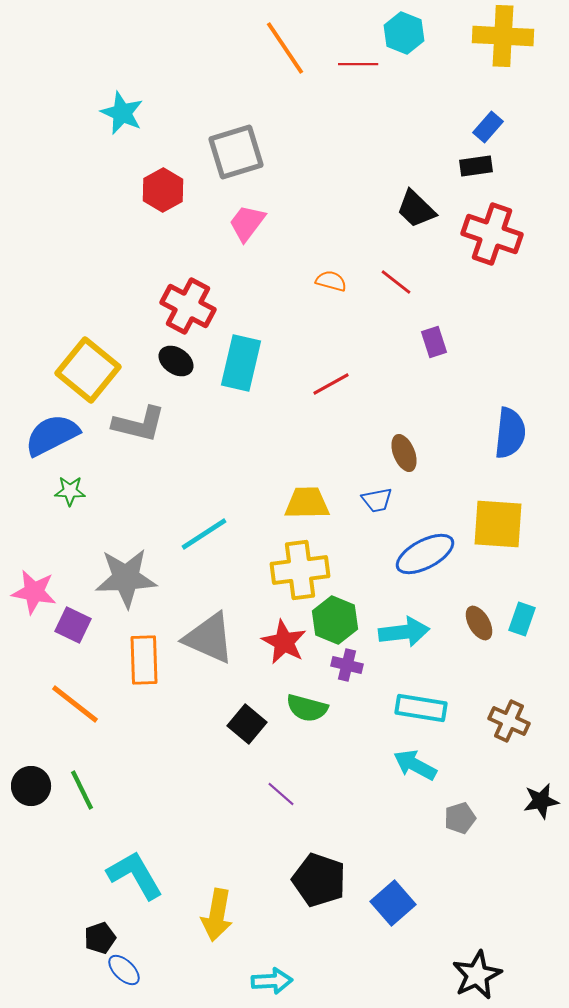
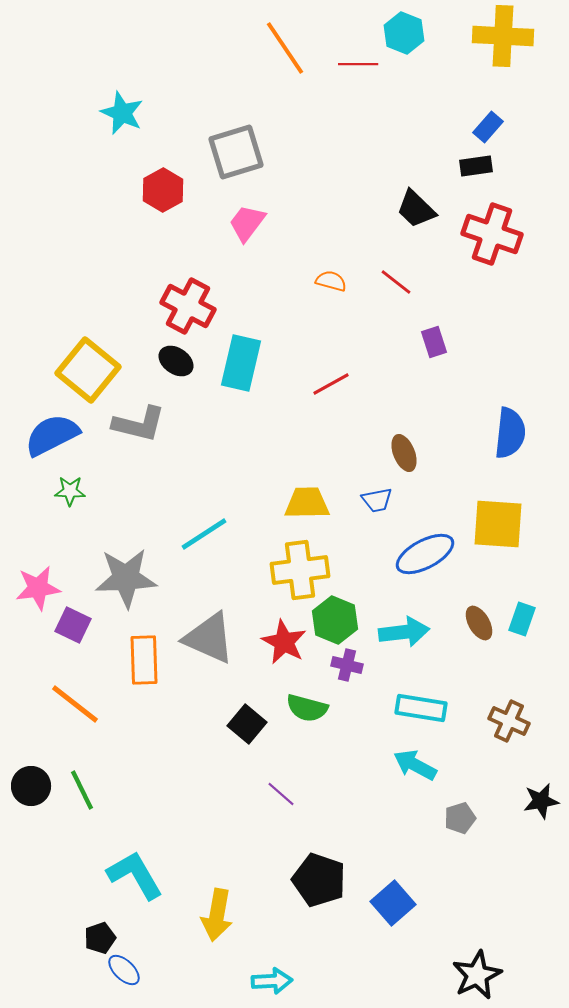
pink star at (34, 592): moved 4 px right, 4 px up; rotated 18 degrees counterclockwise
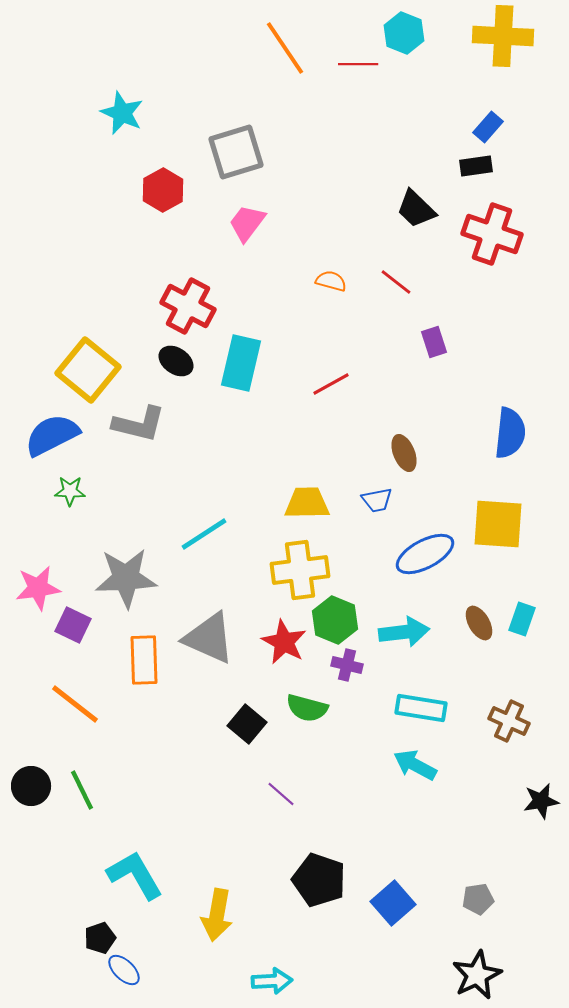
gray pentagon at (460, 818): moved 18 px right, 81 px down; rotated 8 degrees clockwise
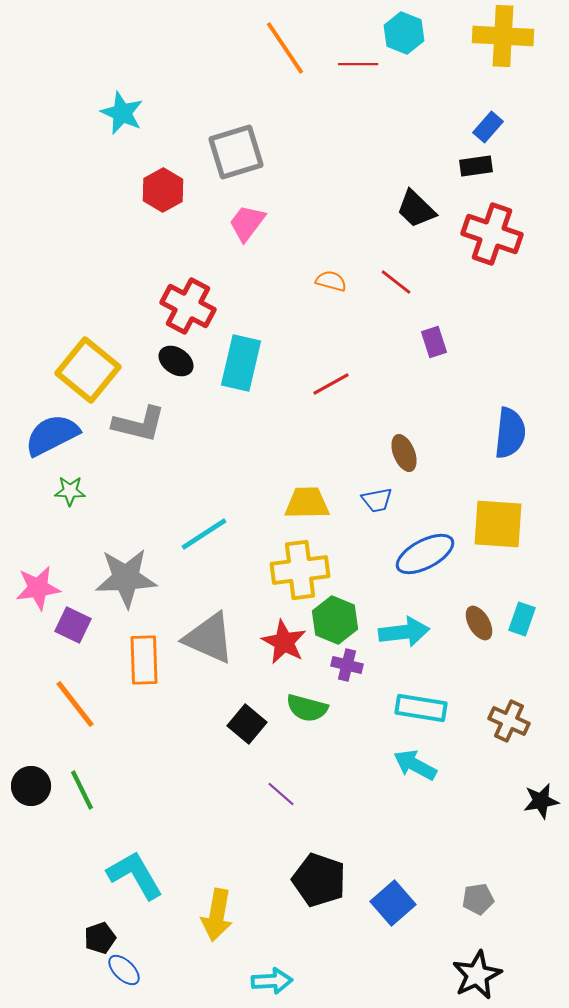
orange line at (75, 704): rotated 14 degrees clockwise
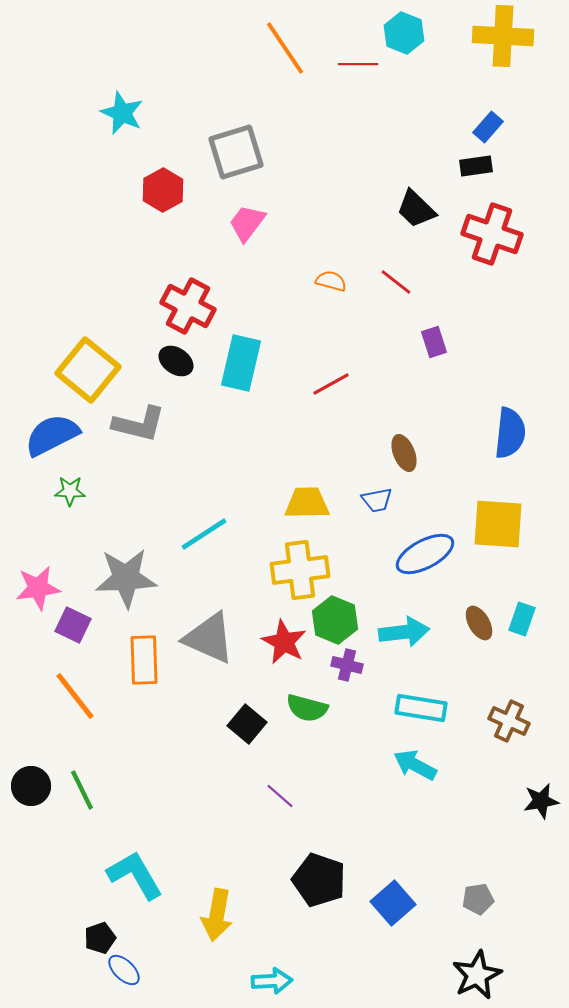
orange line at (75, 704): moved 8 px up
purple line at (281, 794): moved 1 px left, 2 px down
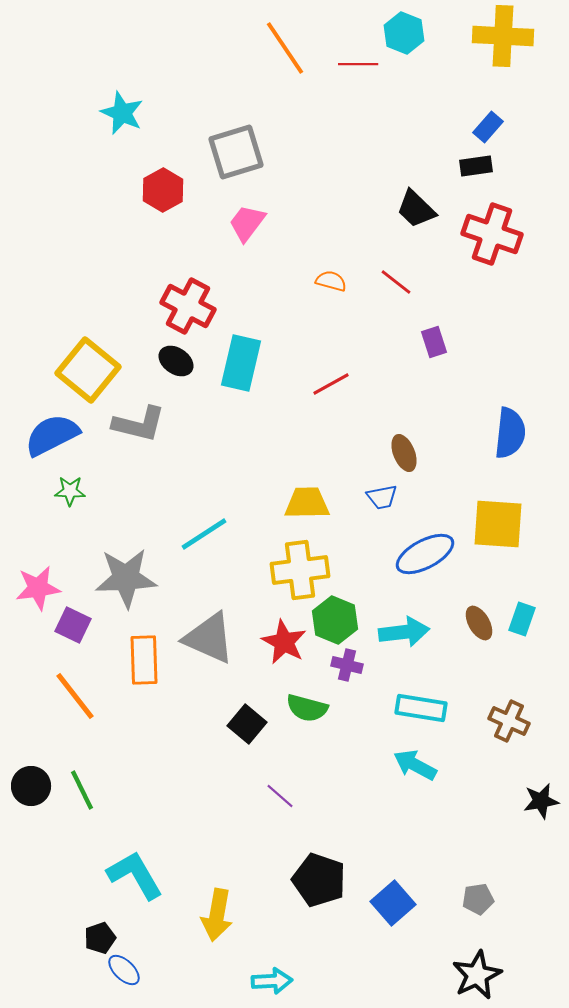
blue trapezoid at (377, 500): moved 5 px right, 3 px up
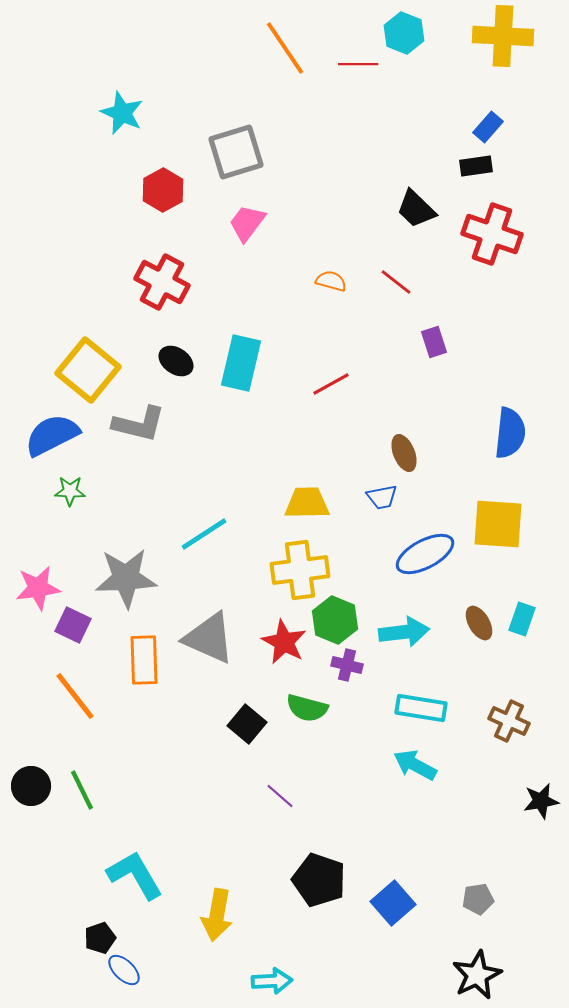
red cross at (188, 306): moved 26 px left, 24 px up
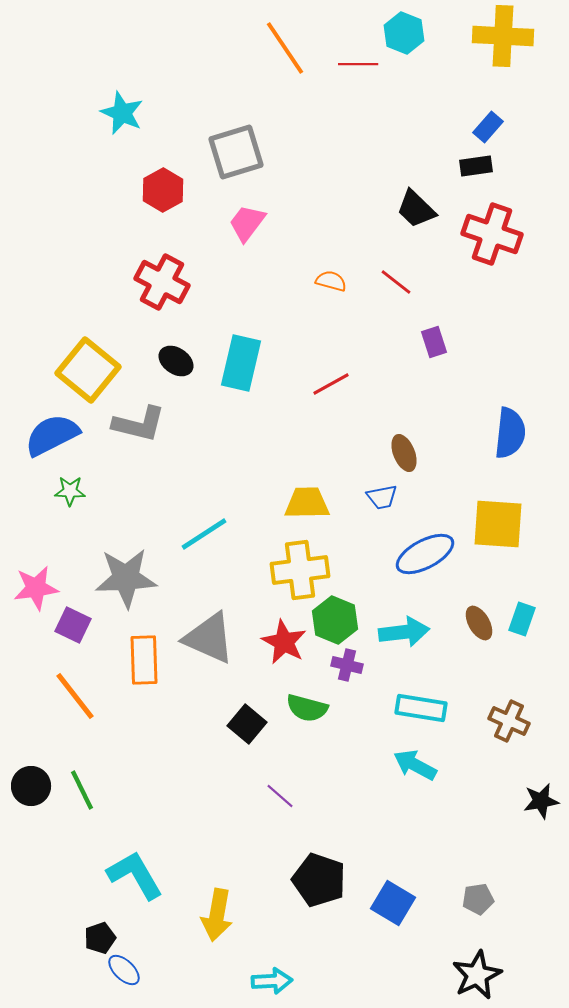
pink star at (38, 588): moved 2 px left
blue square at (393, 903): rotated 18 degrees counterclockwise
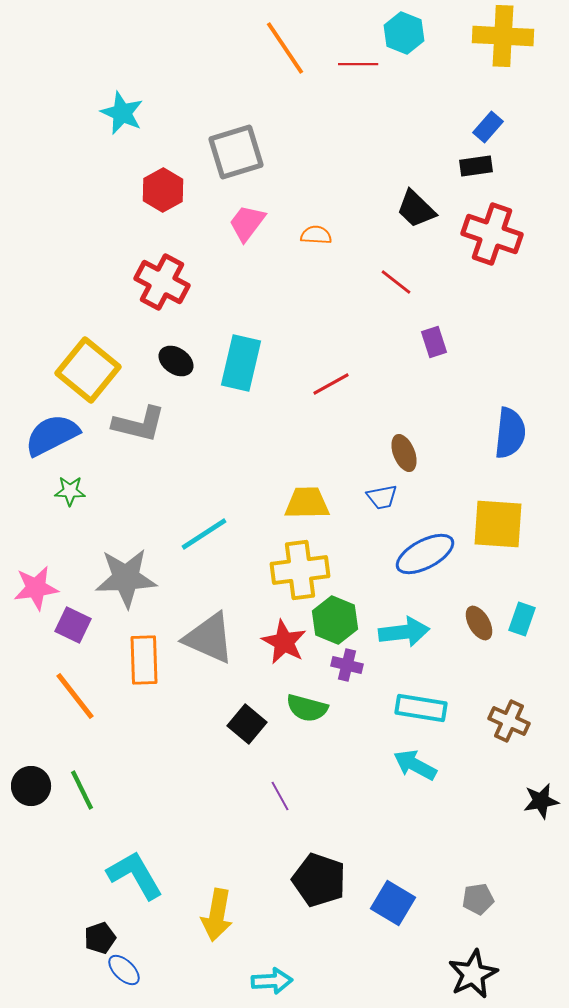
orange semicircle at (331, 281): moved 15 px left, 46 px up; rotated 12 degrees counterclockwise
purple line at (280, 796): rotated 20 degrees clockwise
black star at (477, 975): moved 4 px left, 1 px up
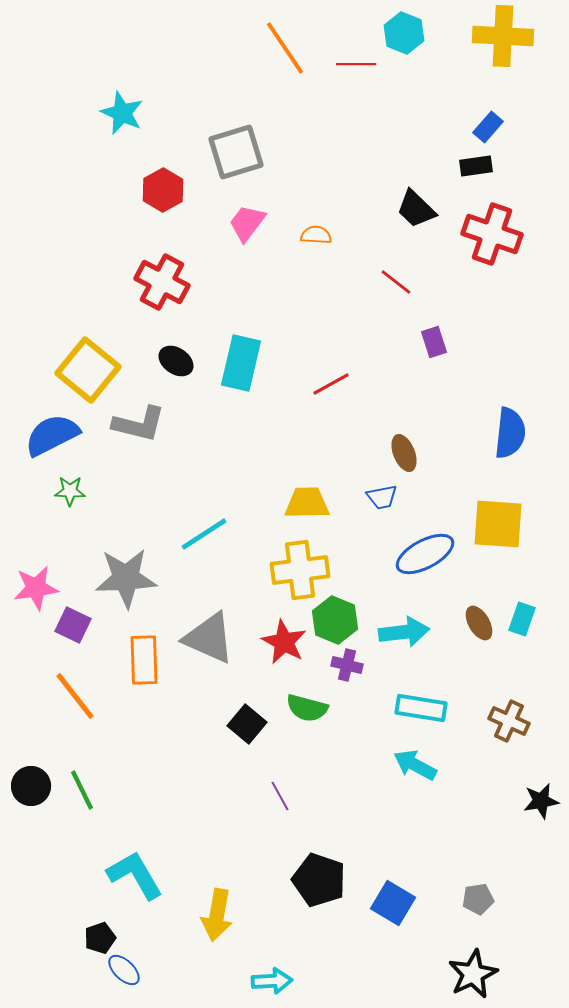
red line at (358, 64): moved 2 px left
